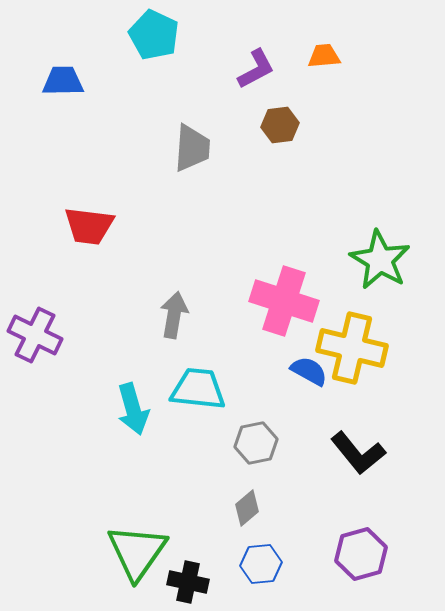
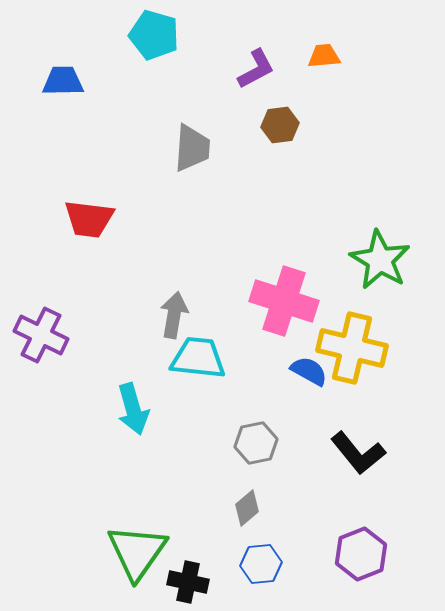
cyan pentagon: rotated 9 degrees counterclockwise
red trapezoid: moved 7 px up
purple cross: moved 6 px right
cyan trapezoid: moved 31 px up
purple hexagon: rotated 6 degrees counterclockwise
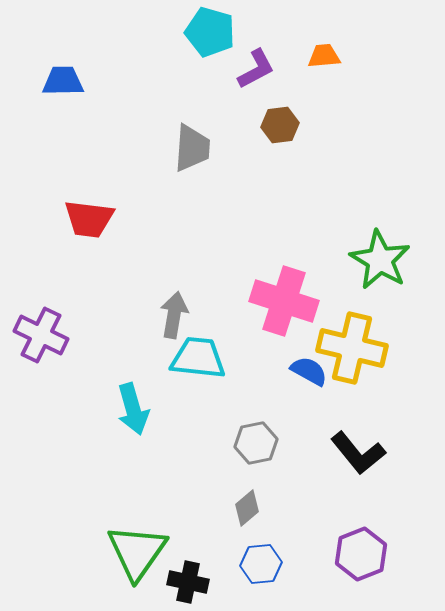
cyan pentagon: moved 56 px right, 3 px up
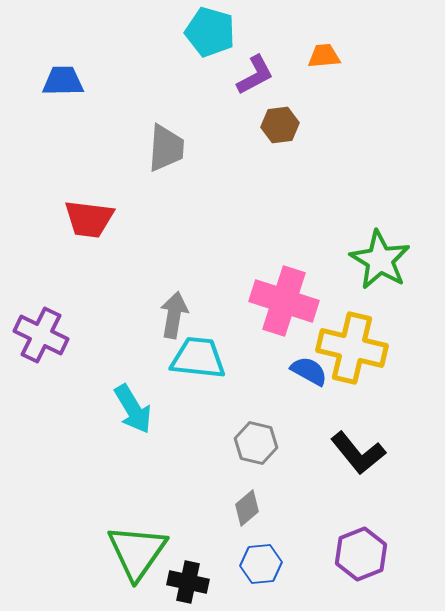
purple L-shape: moved 1 px left, 6 px down
gray trapezoid: moved 26 px left
cyan arrow: rotated 15 degrees counterclockwise
gray hexagon: rotated 24 degrees clockwise
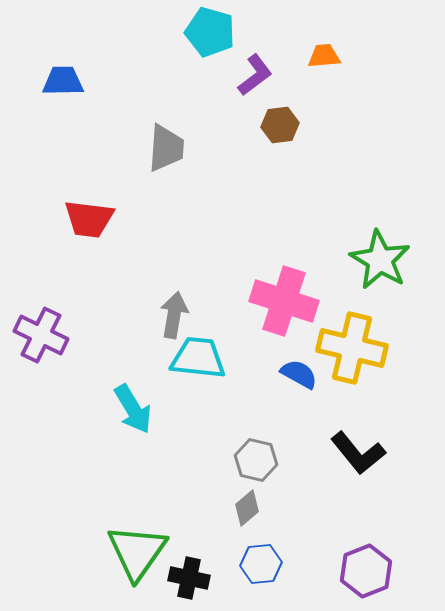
purple L-shape: rotated 9 degrees counterclockwise
blue semicircle: moved 10 px left, 3 px down
gray hexagon: moved 17 px down
purple hexagon: moved 5 px right, 17 px down
black cross: moved 1 px right, 4 px up
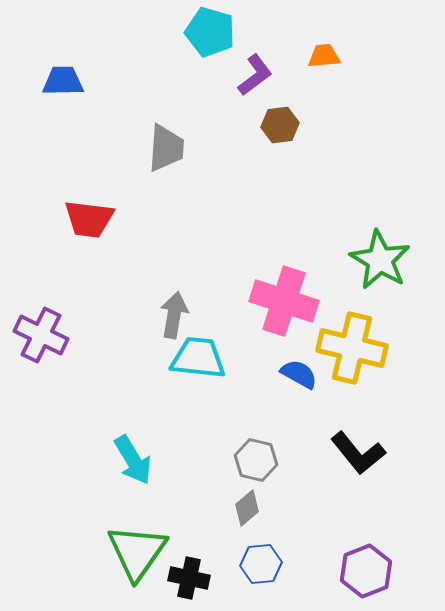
cyan arrow: moved 51 px down
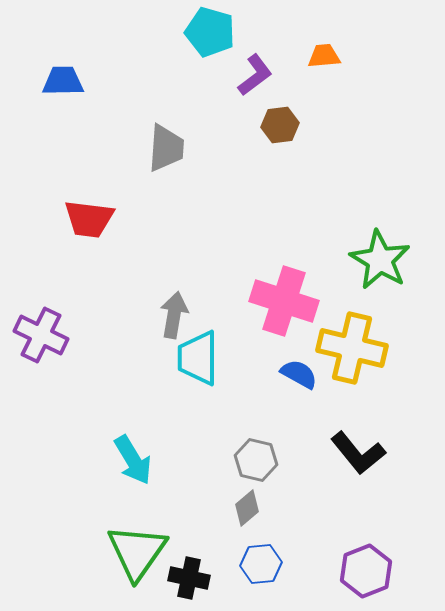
cyan trapezoid: rotated 96 degrees counterclockwise
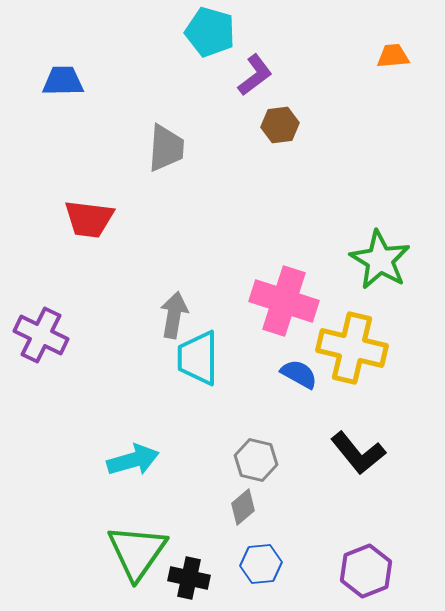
orange trapezoid: moved 69 px right
cyan arrow: rotated 75 degrees counterclockwise
gray diamond: moved 4 px left, 1 px up
